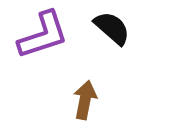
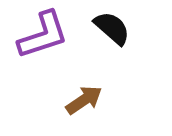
brown arrow: moved 1 px left; rotated 45 degrees clockwise
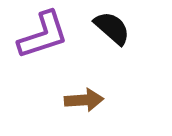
brown arrow: rotated 30 degrees clockwise
